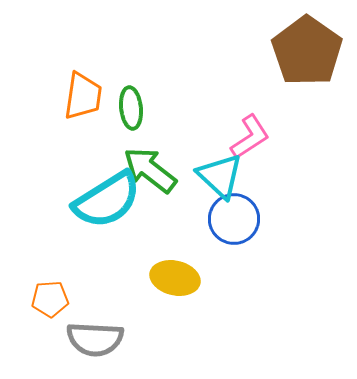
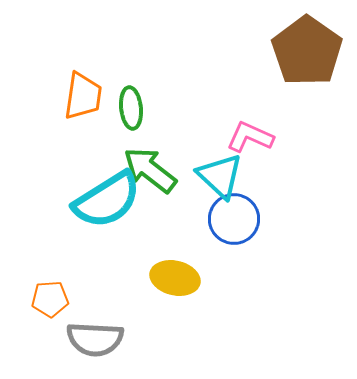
pink L-shape: rotated 123 degrees counterclockwise
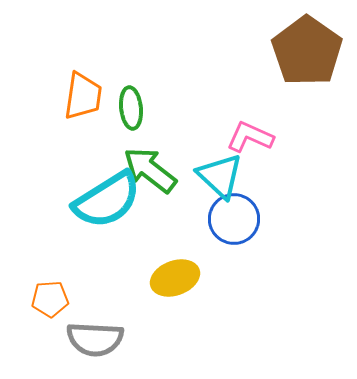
yellow ellipse: rotated 33 degrees counterclockwise
